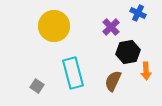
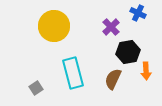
brown semicircle: moved 2 px up
gray square: moved 1 px left, 2 px down; rotated 24 degrees clockwise
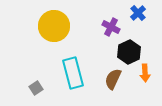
blue cross: rotated 21 degrees clockwise
purple cross: rotated 18 degrees counterclockwise
black hexagon: moved 1 px right; rotated 15 degrees counterclockwise
orange arrow: moved 1 px left, 2 px down
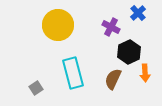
yellow circle: moved 4 px right, 1 px up
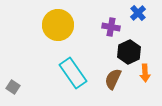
purple cross: rotated 18 degrees counterclockwise
cyan rectangle: rotated 20 degrees counterclockwise
gray square: moved 23 px left, 1 px up; rotated 24 degrees counterclockwise
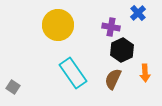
black hexagon: moved 7 px left, 2 px up
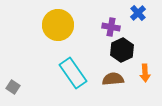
brown semicircle: rotated 60 degrees clockwise
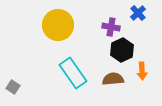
orange arrow: moved 3 px left, 2 px up
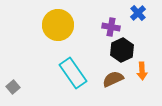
brown semicircle: rotated 20 degrees counterclockwise
gray square: rotated 16 degrees clockwise
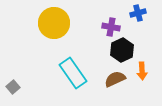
blue cross: rotated 28 degrees clockwise
yellow circle: moved 4 px left, 2 px up
brown semicircle: moved 2 px right
